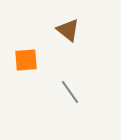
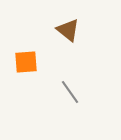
orange square: moved 2 px down
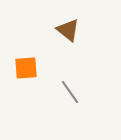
orange square: moved 6 px down
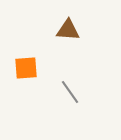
brown triangle: rotated 35 degrees counterclockwise
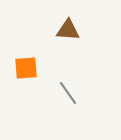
gray line: moved 2 px left, 1 px down
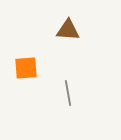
gray line: rotated 25 degrees clockwise
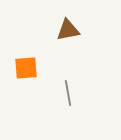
brown triangle: rotated 15 degrees counterclockwise
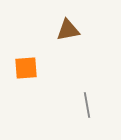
gray line: moved 19 px right, 12 px down
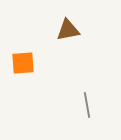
orange square: moved 3 px left, 5 px up
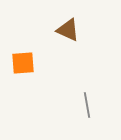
brown triangle: rotated 35 degrees clockwise
